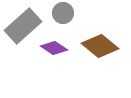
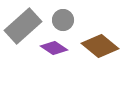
gray circle: moved 7 px down
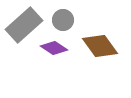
gray rectangle: moved 1 px right, 1 px up
brown diamond: rotated 15 degrees clockwise
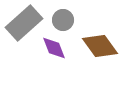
gray rectangle: moved 2 px up
purple diamond: rotated 36 degrees clockwise
